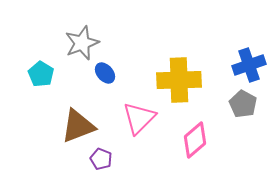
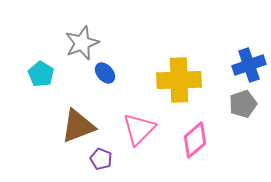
gray pentagon: rotated 24 degrees clockwise
pink triangle: moved 11 px down
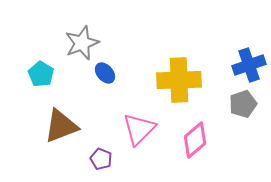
brown triangle: moved 17 px left
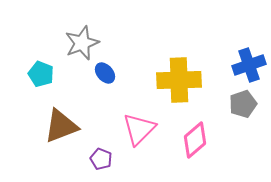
cyan pentagon: rotated 10 degrees counterclockwise
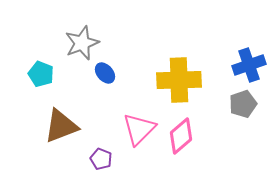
pink diamond: moved 14 px left, 4 px up
